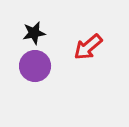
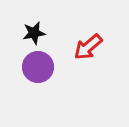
purple circle: moved 3 px right, 1 px down
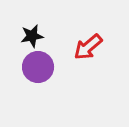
black star: moved 2 px left, 3 px down
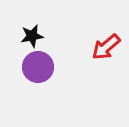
red arrow: moved 18 px right
